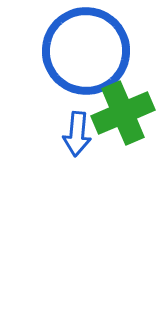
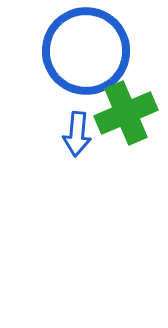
green cross: moved 3 px right
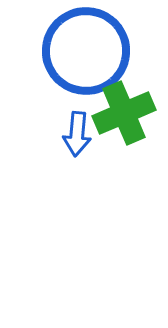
green cross: moved 2 px left
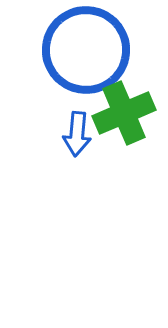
blue circle: moved 1 px up
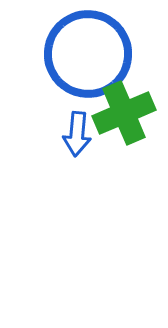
blue circle: moved 2 px right, 4 px down
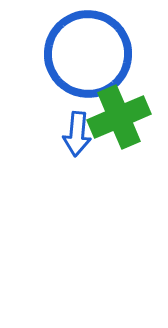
green cross: moved 5 px left, 4 px down
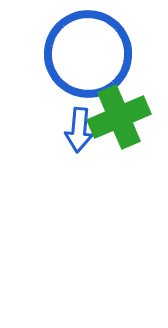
blue arrow: moved 2 px right, 4 px up
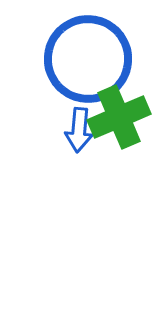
blue circle: moved 5 px down
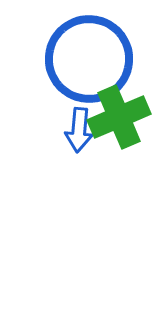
blue circle: moved 1 px right
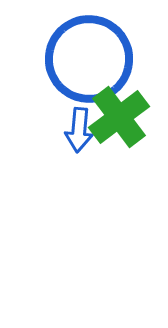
green cross: rotated 14 degrees counterclockwise
